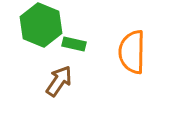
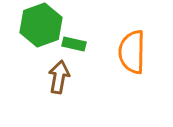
green hexagon: rotated 18 degrees clockwise
brown arrow: moved 4 px up; rotated 24 degrees counterclockwise
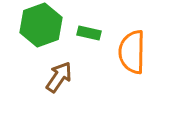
green rectangle: moved 15 px right, 11 px up
brown arrow: rotated 24 degrees clockwise
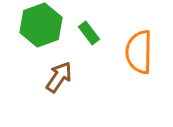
green rectangle: rotated 40 degrees clockwise
orange semicircle: moved 7 px right
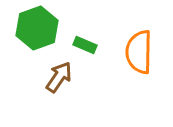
green hexagon: moved 4 px left, 3 px down
green rectangle: moved 4 px left, 12 px down; rotated 30 degrees counterclockwise
